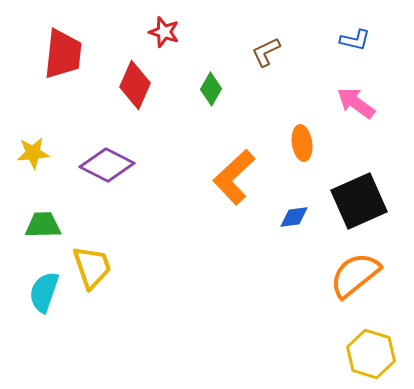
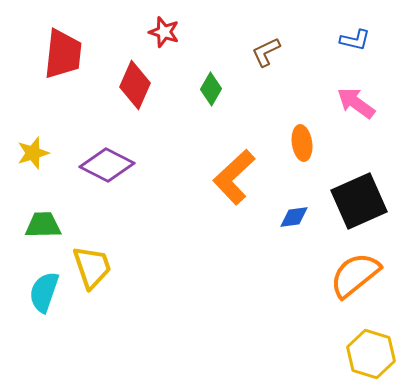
yellow star: rotated 12 degrees counterclockwise
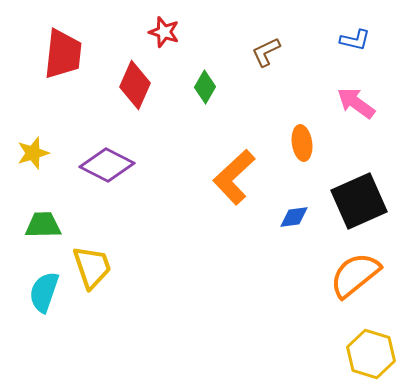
green diamond: moved 6 px left, 2 px up
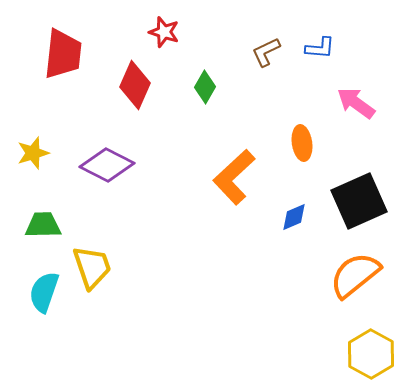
blue L-shape: moved 35 px left, 8 px down; rotated 8 degrees counterclockwise
blue diamond: rotated 16 degrees counterclockwise
yellow hexagon: rotated 12 degrees clockwise
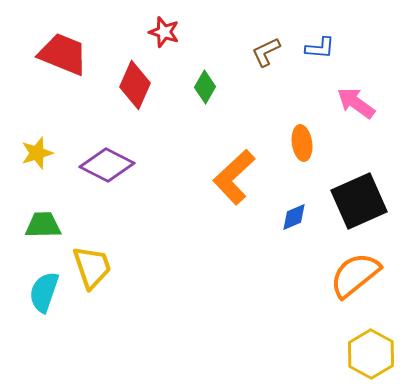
red trapezoid: rotated 74 degrees counterclockwise
yellow star: moved 4 px right
